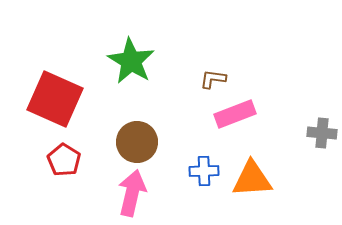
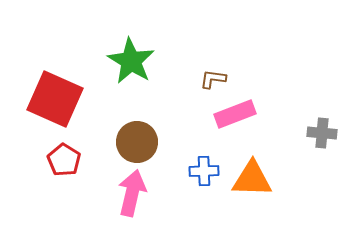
orange triangle: rotated 6 degrees clockwise
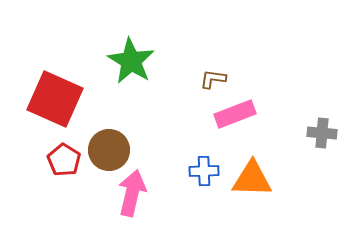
brown circle: moved 28 px left, 8 px down
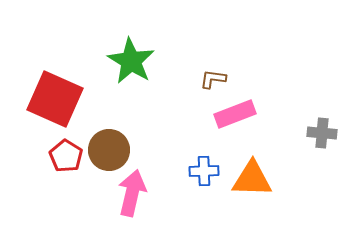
red pentagon: moved 2 px right, 4 px up
